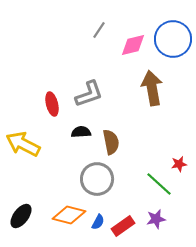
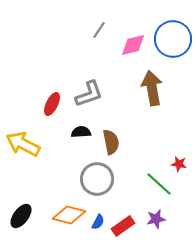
red ellipse: rotated 40 degrees clockwise
red star: rotated 21 degrees clockwise
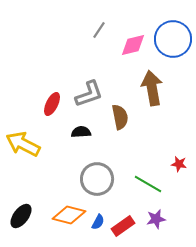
brown semicircle: moved 9 px right, 25 px up
green line: moved 11 px left; rotated 12 degrees counterclockwise
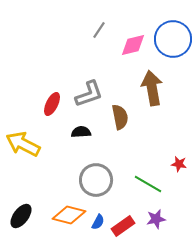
gray circle: moved 1 px left, 1 px down
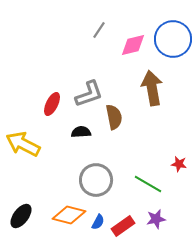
brown semicircle: moved 6 px left
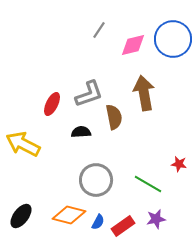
brown arrow: moved 8 px left, 5 px down
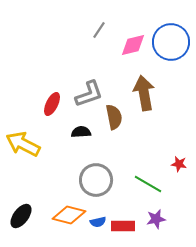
blue circle: moved 2 px left, 3 px down
blue semicircle: rotated 49 degrees clockwise
red rectangle: rotated 35 degrees clockwise
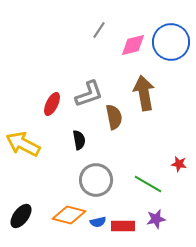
black semicircle: moved 2 px left, 8 px down; rotated 84 degrees clockwise
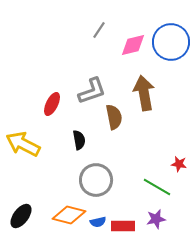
gray L-shape: moved 3 px right, 3 px up
green line: moved 9 px right, 3 px down
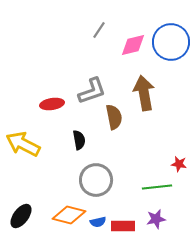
red ellipse: rotated 55 degrees clockwise
green line: rotated 36 degrees counterclockwise
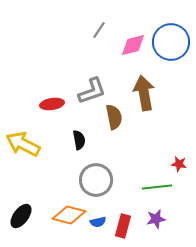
red rectangle: rotated 75 degrees counterclockwise
